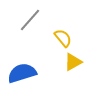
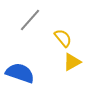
yellow triangle: moved 1 px left
blue semicircle: moved 2 px left; rotated 36 degrees clockwise
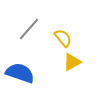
gray line: moved 1 px left, 9 px down
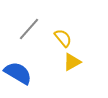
blue semicircle: moved 2 px left; rotated 12 degrees clockwise
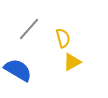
yellow semicircle: rotated 24 degrees clockwise
blue semicircle: moved 3 px up
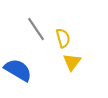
gray line: moved 7 px right; rotated 75 degrees counterclockwise
yellow triangle: rotated 24 degrees counterclockwise
